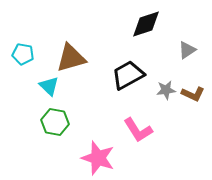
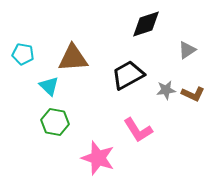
brown triangle: moved 2 px right; rotated 12 degrees clockwise
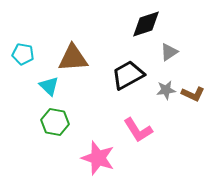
gray triangle: moved 18 px left, 2 px down
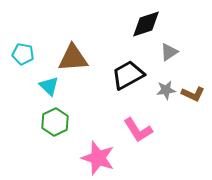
green hexagon: rotated 24 degrees clockwise
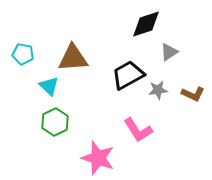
gray star: moved 8 px left
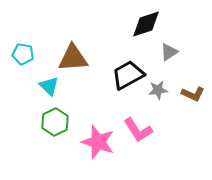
pink star: moved 16 px up
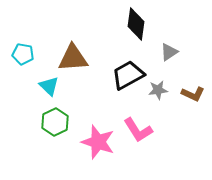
black diamond: moved 10 px left; rotated 64 degrees counterclockwise
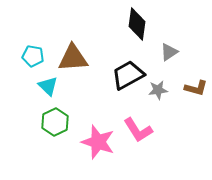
black diamond: moved 1 px right
cyan pentagon: moved 10 px right, 2 px down
cyan triangle: moved 1 px left
brown L-shape: moved 3 px right, 6 px up; rotated 10 degrees counterclockwise
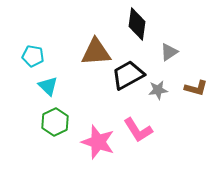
brown triangle: moved 23 px right, 6 px up
